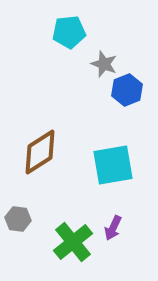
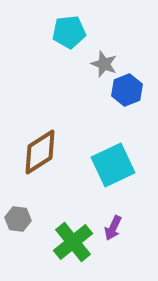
cyan square: rotated 15 degrees counterclockwise
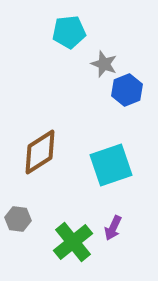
cyan square: moved 2 px left; rotated 6 degrees clockwise
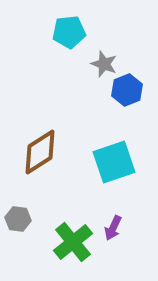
cyan square: moved 3 px right, 3 px up
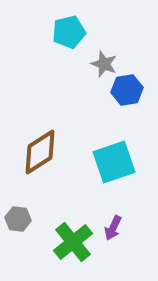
cyan pentagon: rotated 8 degrees counterclockwise
blue hexagon: rotated 12 degrees clockwise
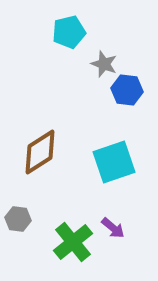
blue hexagon: rotated 16 degrees clockwise
purple arrow: rotated 75 degrees counterclockwise
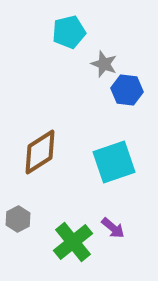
gray hexagon: rotated 25 degrees clockwise
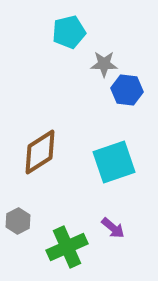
gray star: rotated 20 degrees counterclockwise
gray hexagon: moved 2 px down
green cross: moved 6 px left, 5 px down; rotated 15 degrees clockwise
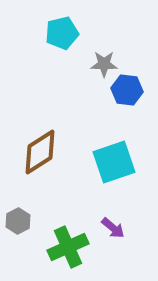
cyan pentagon: moved 7 px left, 1 px down
green cross: moved 1 px right
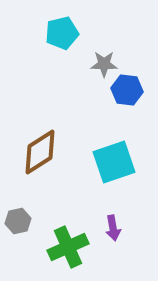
gray hexagon: rotated 15 degrees clockwise
purple arrow: rotated 40 degrees clockwise
